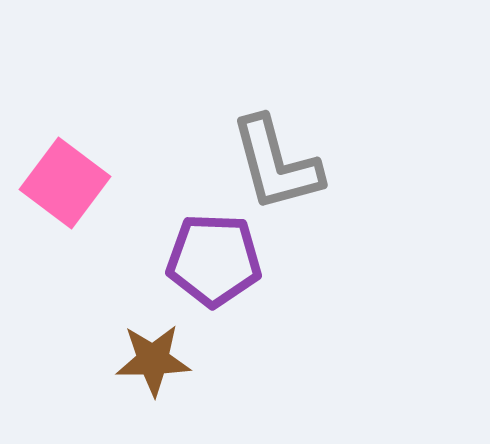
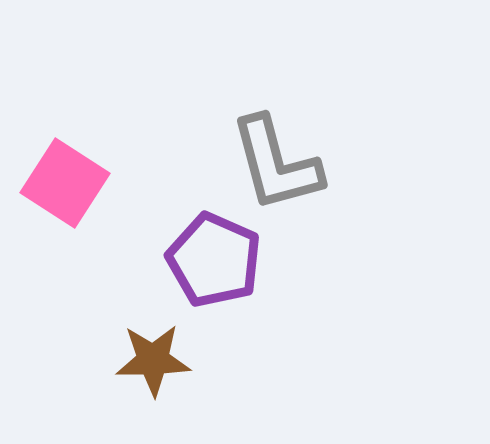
pink square: rotated 4 degrees counterclockwise
purple pentagon: rotated 22 degrees clockwise
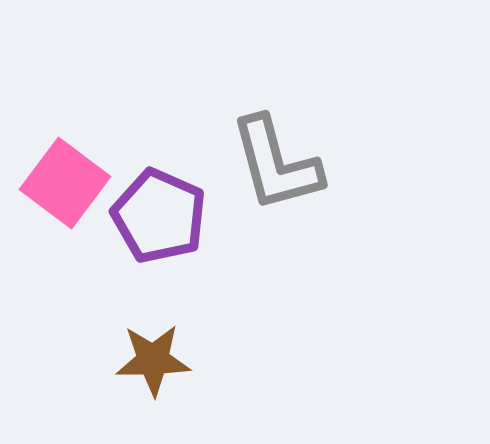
pink square: rotated 4 degrees clockwise
purple pentagon: moved 55 px left, 44 px up
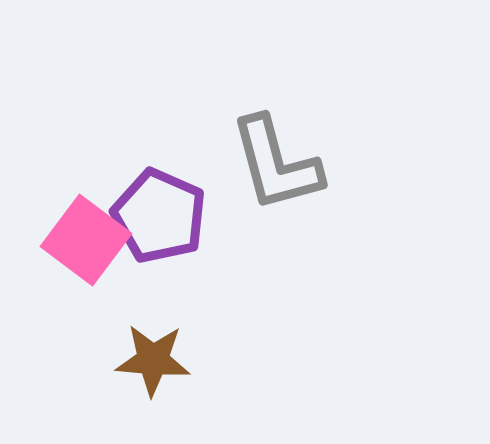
pink square: moved 21 px right, 57 px down
brown star: rotated 6 degrees clockwise
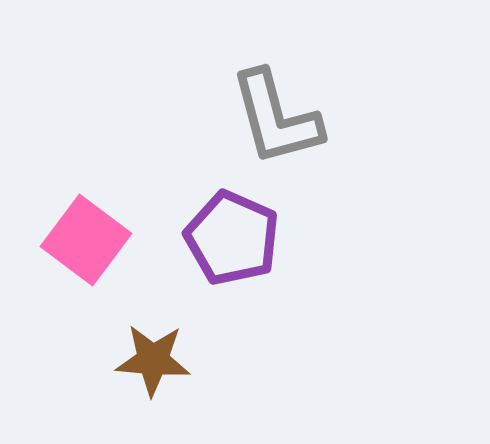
gray L-shape: moved 46 px up
purple pentagon: moved 73 px right, 22 px down
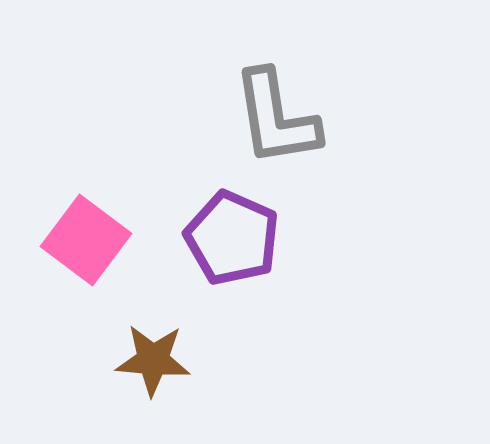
gray L-shape: rotated 6 degrees clockwise
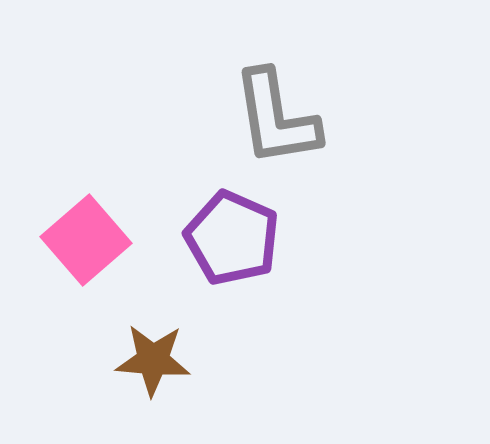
pink square: rotated 12 degrees clockwise
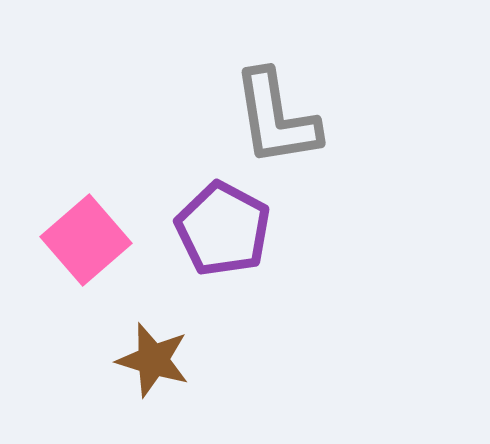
purple pentagon: moved 9 px left, 9 px up; rotated 4 degrees clockwise
brown star: rotated 12 degrees clockwise
